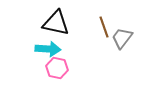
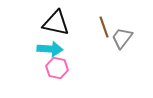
cyan arrow: moved 2 px right
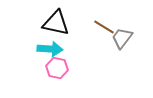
brown line: rotated 40 degrees counterclockwise
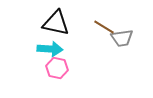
gray trapezoid: rotated 135 degrees counterclockwise
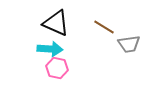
black triangle: rotated 12 degrees clockwise
gray trapezoid: moved 7 px right, 6 px down
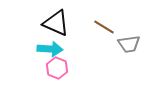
pink hexagon: rotated 10 degrees clockwise
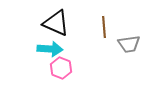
brown line: rotated 55 degrees clockwise
pink hexagon: moved 4 px right
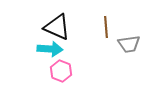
black triangle: moved 1 px right, 4 px down
brown line: moved 2 px right
pink hexagon: moved 3 px down
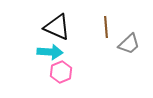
gray trapezoid: rotated 35 degrees counterclockwise
cyan arrow: moved 3 px down
pink hexagon: moved 1 px down; rotated 15 degrees clockwise
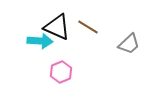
brown line: moved 18 px left; rotated 55 degrees counterclockwise
cyan arrow: moved 10 px left, 11 px up
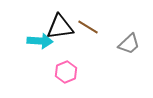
black triangle: moved 3 px right; rotated 32 degrees counterclockwise
pink hexagon: moved 5 px right
